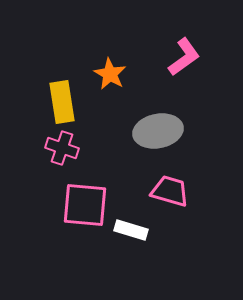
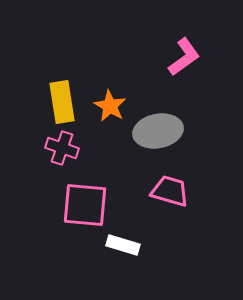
orange star: moved 32 px down
white rectangle: moved 8 px left, 15 px down
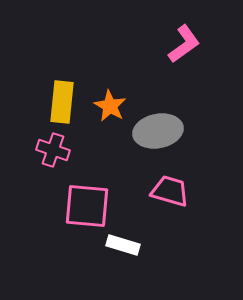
pink L-shape: moved 13 px up
yellow rectangle: rotated 15 degrees clockwise
pink cross: moved 9 px left, 2 px down
pink square: moved 2 px right, 1 px down
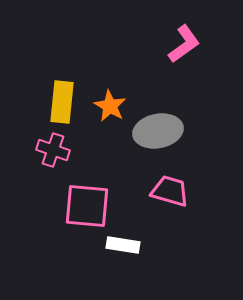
white rectangle: rotated 8 degrees counterclockwise
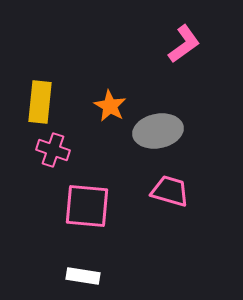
yellow rectangle: moved 22 px left
white rectangle: moved 40 px left, 31 px down
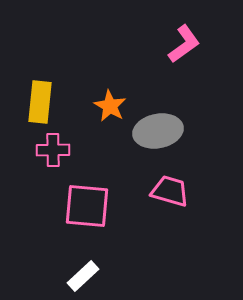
pink cross: rotated 20 degrees counterclockwise
white rectangle: rotated 52 degrees counterclockwise
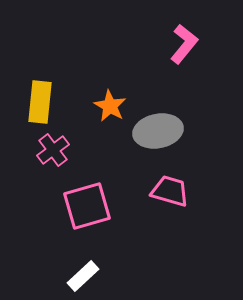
pink L-shape: rotated 15 degrees counterclockwise
pink cross: rotated 36 degrees counterclockwise
pink square: rotated 21 degrees counterclockwise
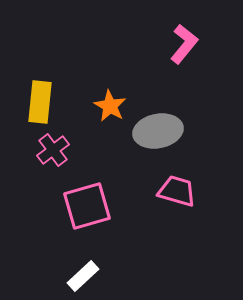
pink trapezoid: moved 7 px right
